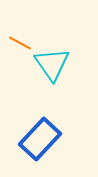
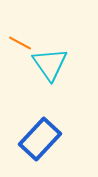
cyan triangle: moved 2 px left
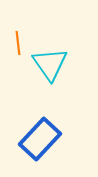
orange line: moved 2 px left; rotated 55 degrees clockwise
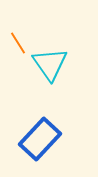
orange line: rotated 25 degrees counterclockwise
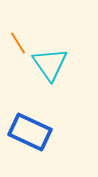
blue rectangle: moved 10 px left, 7 px up; rotated 72 degrees clockwise
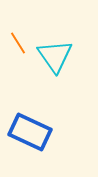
cyan triangle: moved 5 px right, 8 px up
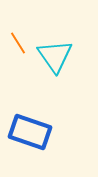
blue rectangle: rotated 6 degrees counterclockwise
